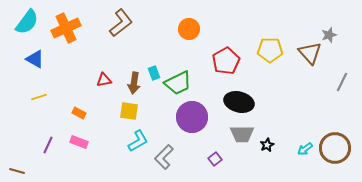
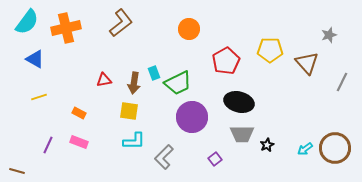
orange cross: rotated 12 degrees clockwise
brown triangle: moved 3 px left, 10 px down
cyan L-shape: moved 4 px left; rotated 30 degrees clockwise
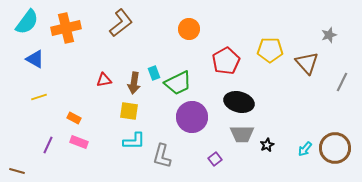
orange rectangle: moved 5 px left, 5 px down
cyan arrow: rotated 14 degrees counterclockwise
gray L-shape: moved 2 px left, 1 px up; rotated 30 degrees counterclockwise
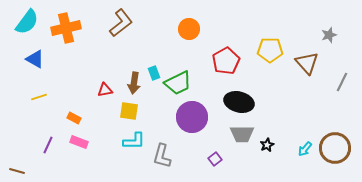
red triangle: moved 1 px right, 10 px down
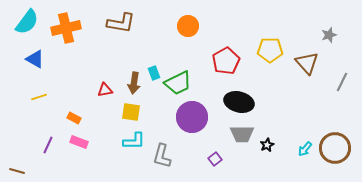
brown L-shape: rotated 48 degrees clockwise
orange circle: moved 1 px left, 3 px up
yellow square: moved 2 px right, 1 px down
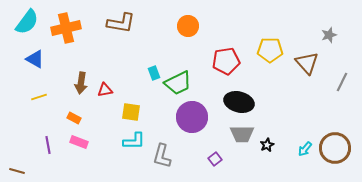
red pentagon: rotated 20 degrees clockwise
brown arrow: moved 53 px left
purple line: rotated 36 degrees counterclockwise
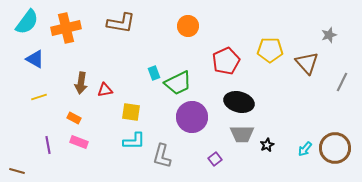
red pentagon: rotated 16 degrees counterclockwise
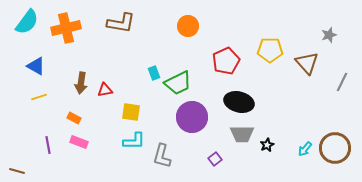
blue triangle: moved 1 px right, 7 px down
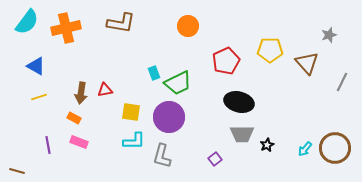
brown arrow: moved 10 px down
purple circle: moved 23 px left
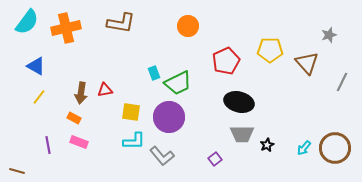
yellow line: rotated 35 degrees counterclockwise
cyan arrow: moved 1 px left, 1 px up
gray L-shape: rotated 55 degrees counterclockwise
